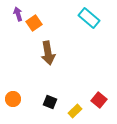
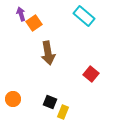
purple arrow: moved 3 px right
cyan rectangle: moved 5 px left, 2 px up
red square: moved 8 px left, 26 px up
yellow rectangle: moved 12 px left, 1 px down; rotated 24 degrees counterclockwise
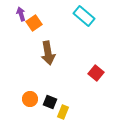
red square: moved 5 px right, 1 px up
orange circle: moved 17 px right
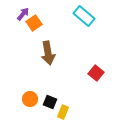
purple arrow: moved 2 px right; rotated 56 degrees clockwise
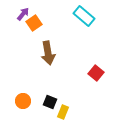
orange circle: moved 7 px left, 2 px down
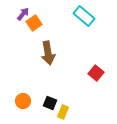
black square: moved 1 px down
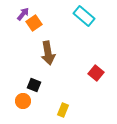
black square: moved 16 px left, 18 px up
yellow rectangle: moved 2 px up
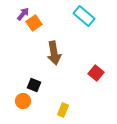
brown arrow: moved 6 px right
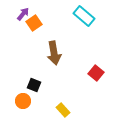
yellow rectangle: rotated 64 degrees counterclockwise
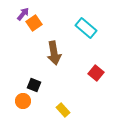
cyan rectangle: moved 2 px right, 12 px down
